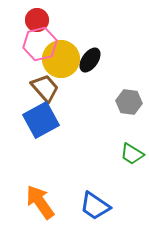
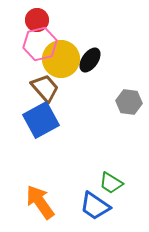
green trapezoid: moved 21 px left, 29 px down
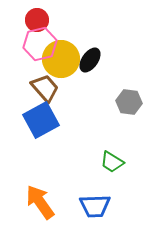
green trapezoid: moved 1 px right, 21 px up
blue trapezoid: rotated 36 degrees counterclockwise
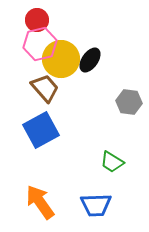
blue square: moved 10 px down
blue trapezoid: moved 1 px right, 1 px up
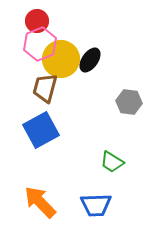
red circle: moved 1 px down
pink hexagon: rotated 8 degrees counterclockwise
brown trapezoid: rotated 124 degrees counterclockwise
orange arrow: rotated 9 degrees counterclockwise
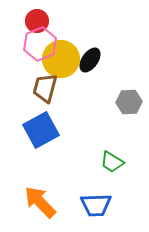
gray hexagon: rotated 10 degrees counterclockwise
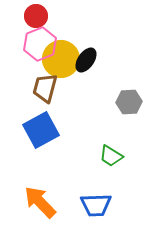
red circle: moved 1 px left, 5 px up
black ellipse: moved 4 px left
green trapezoid: moved 1 px left, 6 px up
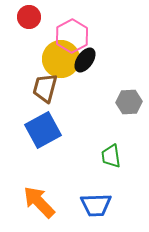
red circle: moved 7 px left, 1 px down
pink hexagon: moved 32 px right, 8 px up; rotated 8 degrees counterclockwise
black ellipse: moved 1 px left
blue square: moved 2 px right
green trapezoid: rotated 50 degrees clockwise
orange arrow: moved 1 px left
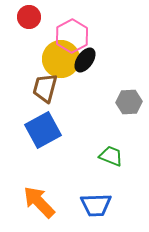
green trapezoid: rotated 120 degrees clockwise
